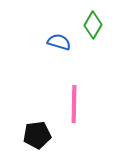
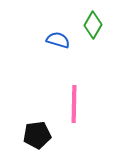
blue semicircle: moved 1 px left, 2 px up
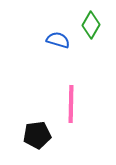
green diamond: moved 2 px left
pink line: moved 3 px left
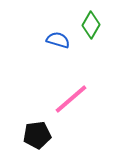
pink line: moved 5 px up; rotated 48 degrees clockwise
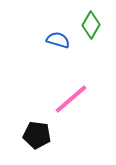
black pentagon: rotated 16 degrees clockwise
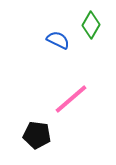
blue semicircle: rotated 10 degrees clockwise
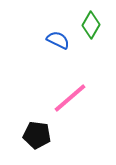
pink line: moved 1 px left, 1 px up
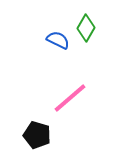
green diamond: moved 5 px left, 3 px down
black pentagon: rotated 8 degrees clockwise
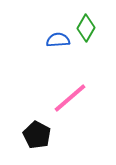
blue semicircle: rotated 30 degrees counterclockwise
black pentagon: rotated 12 degrees clockwise
